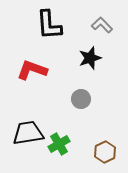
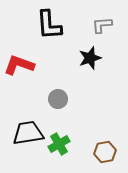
gray L-shape: rotated 50 degrees counterclockwise
red L-shape: moved 13 px left, 5 px up
gray circle: moved 23 px left
brown hexagon: rotated 15 degrees clockwise
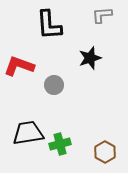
gray L-shape: moved 10 px up
red L-shape: moved 1 px down
gray circle: moved 4 px left, 14 px up
green cross: moved 1 px right; rotated 15 degrees clockwise
brown hexagon: rotated 20 degrees counterclockwise
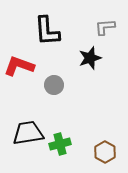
gray L-shape: moved 3 px right, 12 px down
black L-shape: moved 2 px left, 6 px down
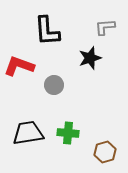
green cross: moved 8 px right, 11 px up; rotated 20 degrees clockwise
brown hexagon: rotated 15 degrees clockwise
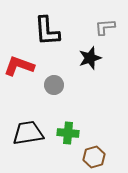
brown hexagon: moved 11 px left, 5 px down
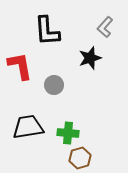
gray L-shape: rotated 45 degrees counterclockwise
red L-shape: moved 1 px right; rotated 60 degrees clockwise
black trapezoid: moved 6 px up
brown hexagon: moved 14 px left, 1 px down
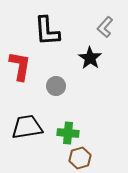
black star: rotated 20 degrees counterclockwise
red L-shape: rotated 20 degrees clockwise
gray circle: moved 2 px right, 1 px down
black trapezoid: moved 1 px left
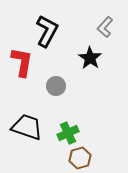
black L-shape: rotated 148 degrees counterclockwise
red L-shape: moved 2 px right, 4 px up
black trapezoid: rotated 28 degrees clockwise
green cross: rotated 30 degrees counterclockwise
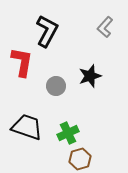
black star: moved 18 px down; rotated 20 degrees clockwise
brown hexagon: moved 1 px down
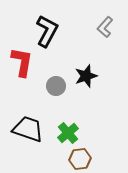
black star: moved 4 px left
black trapezoid: moved 1 px right, 2 px down
green cross: rotated 15 degrees counterclockwise
brown hexagon: rotated 10 degrees clockwise
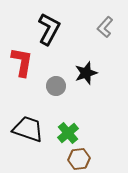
black L-shape: moved 2 px right, 2 px up
black star: moved 3 px up
brown hexagon: moved 1 px left
